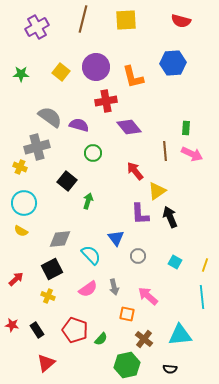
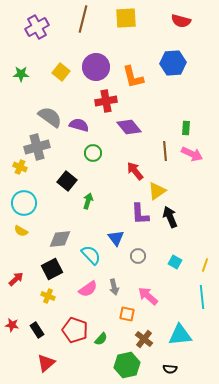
yellow square at (126, 20): moved 2 px up
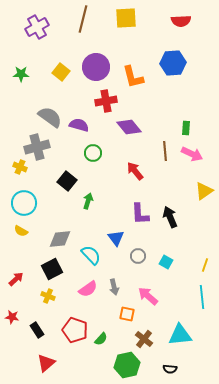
red semicircle at (181, 21): rotated 18 degrees counterclockwise
yellow triangle at (157, 191): moved 47 px right
cyan square at (175, 262): moved 9 px left
red star at (12, 325): moved 8 px up
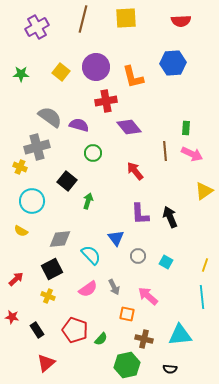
cyan circle at (24, 203): moved 8 px right, 2 px up
gray arrow at (114, 287): rotated 14 degrees counterclockwise
brown cross at (144, 339): rotated 24 degrees counterclockwise
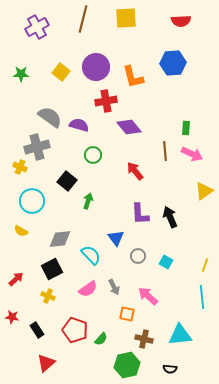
green circle at (93, 153): moved 2 px down
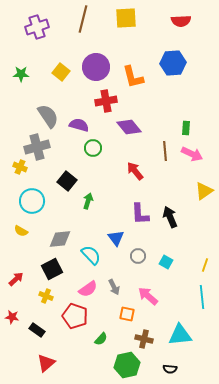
purple cross at (37, 27): rotated 10 degrees clockwise
gray semicircle at (50, 117): moved 2 px left, 1 px up; rotated 20 degrees clockwise
green circle at (93, 155): moved 7 px up
yellow cross at (48, 296): moved 2 px left
black rectangle at (37, 330): rotated 21 degrees counterclockwise
red pentagon at (75, 330): moved 14 px up
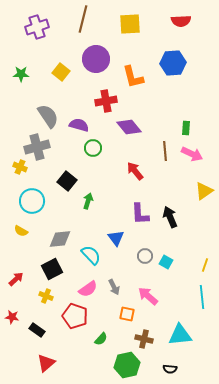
yellow square at (126, 18): moved 4 px right, 6 px down
purple circle at (96, 67): moved 8 px up
gray circle at (138, 256): moved 7 px right
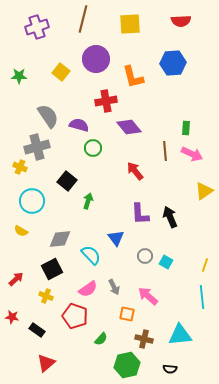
green star at (21, 74): moved 2 px left, 2 px down
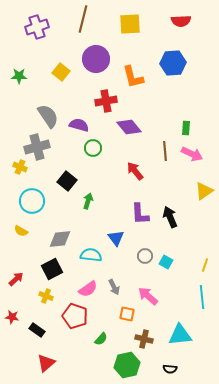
cyan semicircle at (91, 255): rotated 40 degrees counterclockwise
